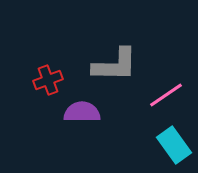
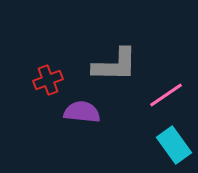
purple semicircle: rotated 6 degrees clockwise
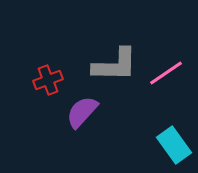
pink line: moved 22 px up
purple semicircle: rotated 54 degrees counterclockwise
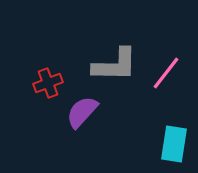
pink line: rotated 18 degrees counterclockwise
red cross: moved 3 px down
cyan rectangle: moved 1 px up; rotated 45 degrees clockwise
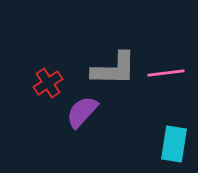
gray L-shape: moved 1 px left, 4 px down
pink line: rotated 45 degrees clockwise
red cross: rotated 12 degrees counterclockwise
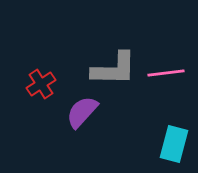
red cross: moved 7 px left, 1 px down
cyan rectangle: rotated 6 degrees clockwise
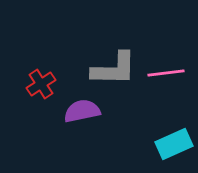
purple semicircle: moved 1 px up; rotated 36 degrees clockwise
cyan rectangle: rotated 51 degrees clockwise
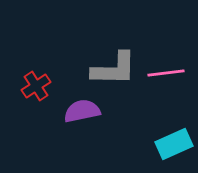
red cross: moved 5 px left, 2 px down
